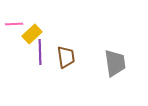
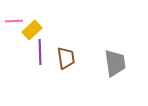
pink line: moved 3 px up
yellow rectangle: moved 4 px up
brown trapezoid: moved 1 px down
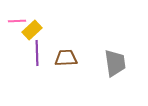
pink line: moved 3 px right
purple line: moved 3 px left, 1 px down
brown trapezoid: rotated 85 degrees counterclockwise
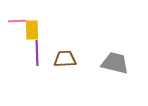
yellow rectangle: rotated 48 degrees counterclockwise
brown trapezoid: moved 1 px left, 1 px down
gray trapezoid: rotated 68 degrees counterclockwise
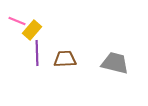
pink line: rotated 24 degrees clockwise
yellow rectangle: rotated 42 degrees clockwise
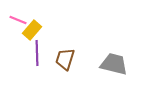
pink line: moved 1 px right, 1 px up
brown trapezoid: rotated 70 degrees counterclockwise
gray trapezoid: moved 1 px left, 1 px down
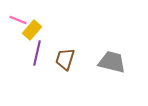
purple line: rotated 15 degrees clockwise
gray trapezoid: moved 2 px left, 2 px up
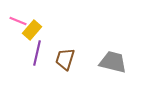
pink line: moved 1 px down
gray trapezoid: moved 1 px right
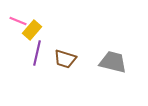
brown trapezoid: rotated 90 degrees counterclockwise
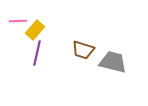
pink line: rotated 24 degrees counterclockwise
yellow rectangle: moved 3 px right
brown trapezoid: moved 18 px right, 9 px up
